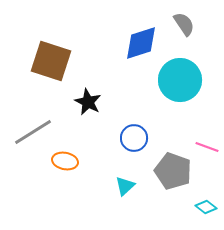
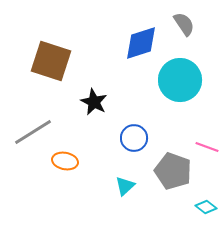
black star: moved 6 px right
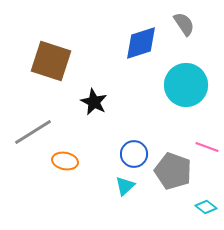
cyan circle: moved 6 px right, 5 px down
blue circle: moved 16 px down
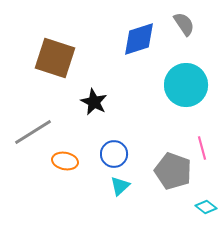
blue diamond: moved 2 px left, 4 px up
brown square: moved 4 px right, 3 px up
pink line: moved 5 px left, 1 px down; rotated 55 degrees clockwise
blue circle: moved 20 px left
cyan triangle: moved 5 px left
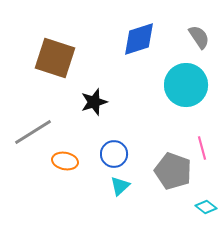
gray semicircle: moved 15 px right, 13 px down
black star: rotated 28 degrees clockwise
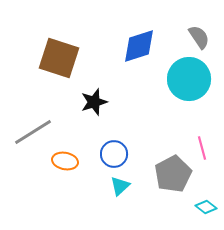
blue diamond: moved 7 px down
brown square: moved 4 px right
cyan circle: moved 3 px right, 6 px up
gray pentagon: moved 3 px down; rotated 24 degrees clockwise
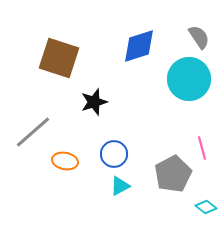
gray line: rotated 9 degrees counterclockwise
cyan triangle: rotated 15 degrees clockwise
